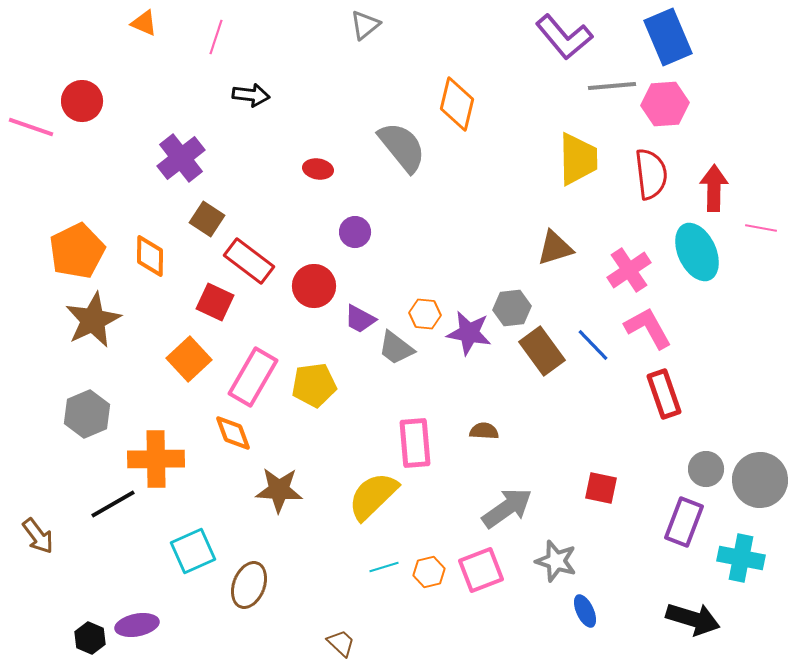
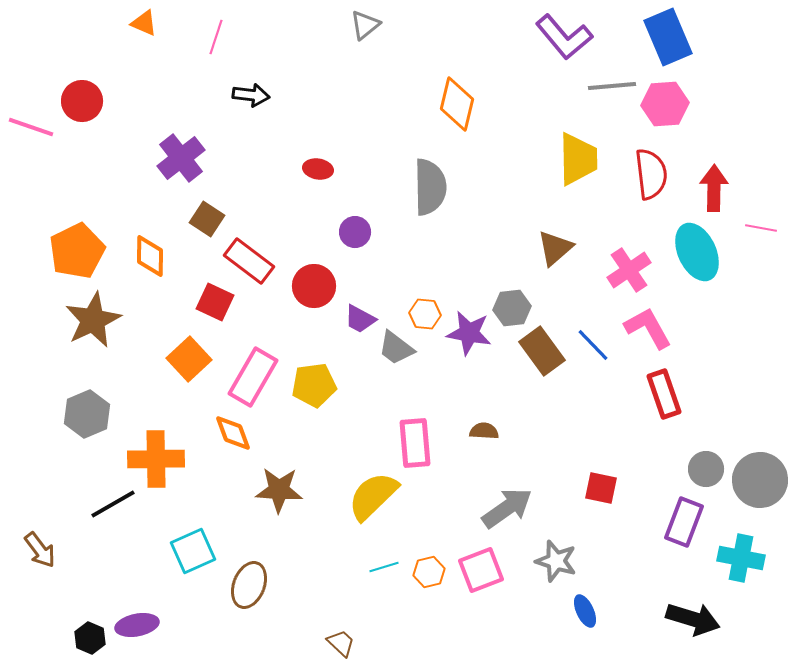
gray semicircle at (402, 147): moved 28 px right, 40 px down; rotated 38 degrees clockwise
brown triangle at (555, 248): rotated 24 degrees counterclockwise
brown arrow at (38, 536): moved 2 px right, 14 px down
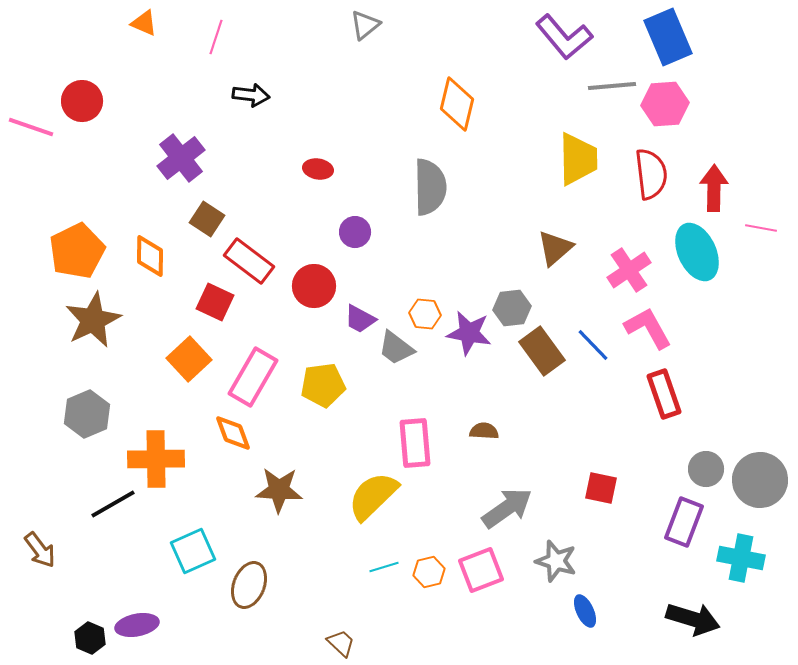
yellow pentagon at (314, 385): moved 9 px right
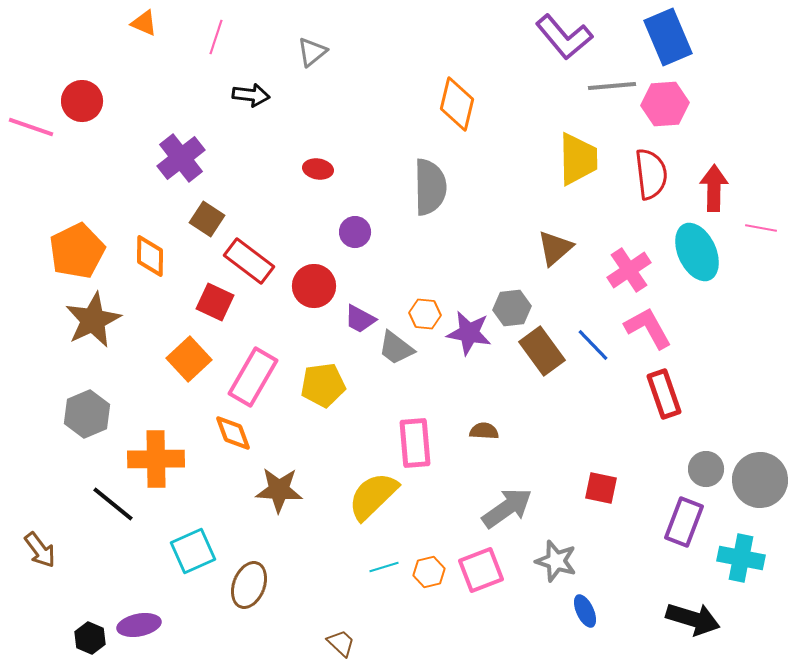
gray triangle at (365, 25): moved 53 px left, 27 px down
black line at (113, 504): rotated 69 degrees clockwise
purple ellipse at (137, 625): moved 2 px right
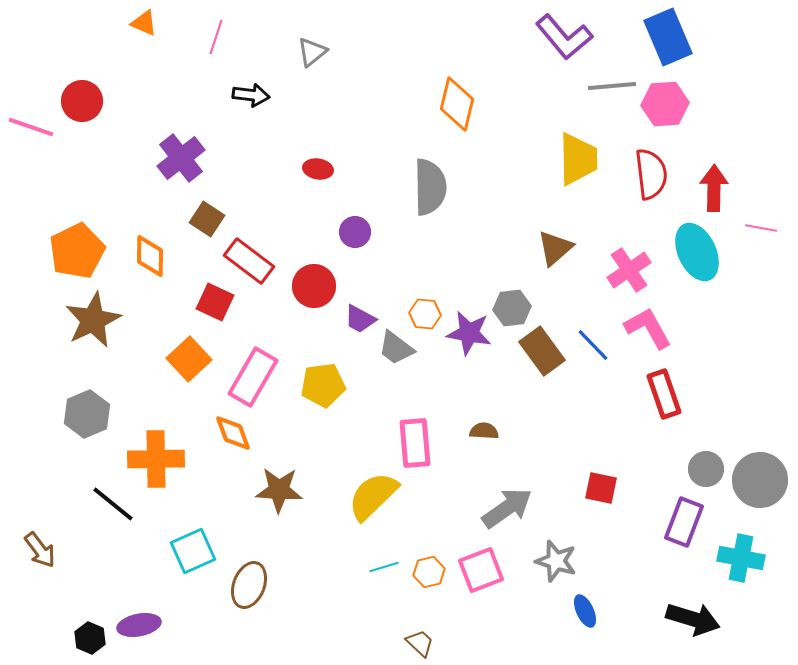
brown trapezoid at (341, 643): moved 79 px right
